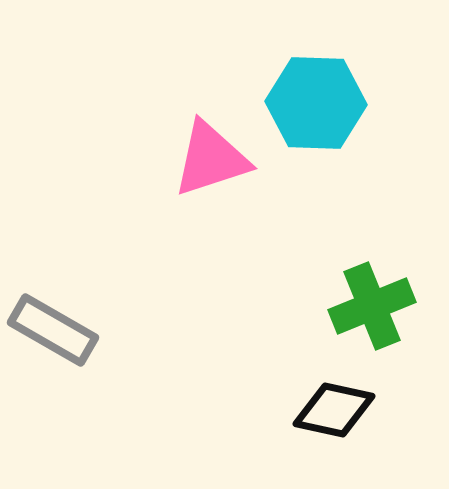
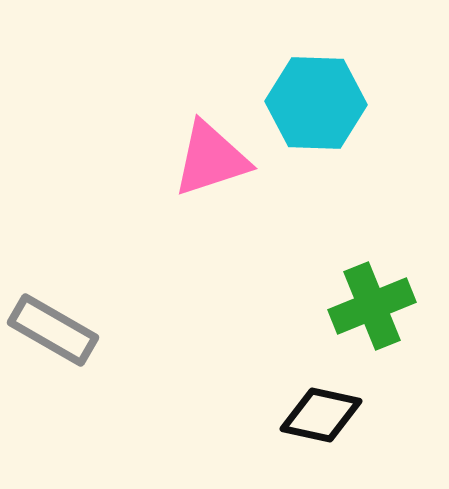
black diamond: moved 13 px left, 5 px down
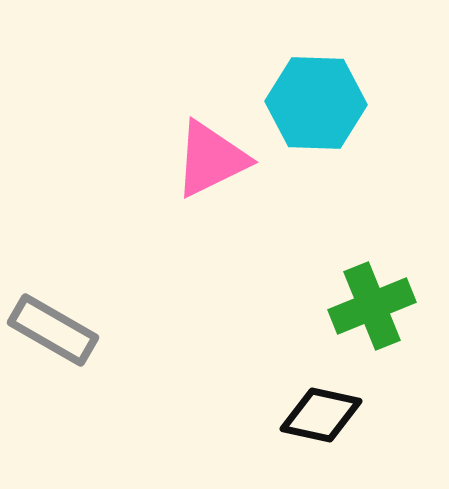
pink triangle: rotated 8 degrees counterclockwise
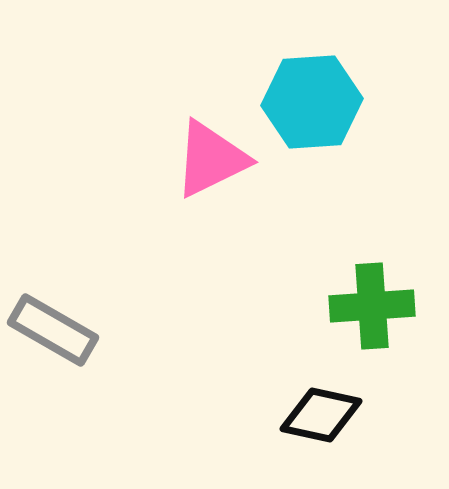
cyan hexagon: moved 4 px left, 1 px up; rotated 6 degrees counterclockwise
green cross: rotated 18 degrees clockwise
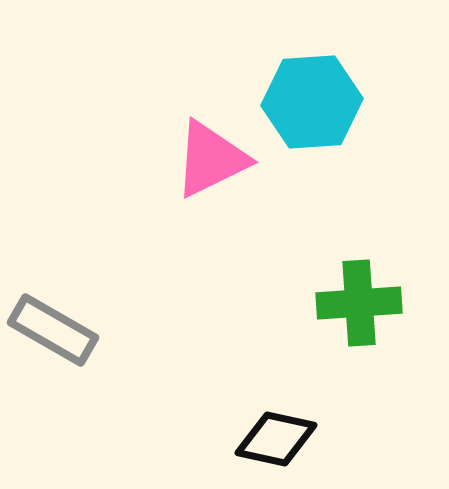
green cross: moved 13 px left, 3 px up
black diamond: moved 45 px left, 24 px down
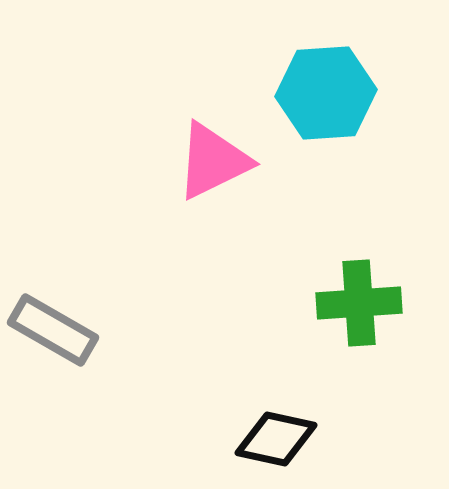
cyan hexagon: moved 14 px right, 9 px up
pink triangle: moved 2 px right, 2 px down
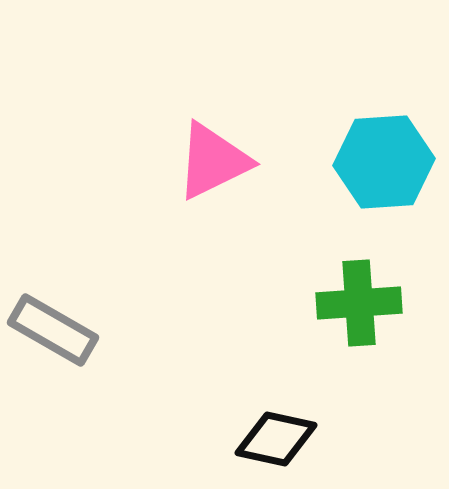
cyan hexagon: moved 58 px right, 69 px down
